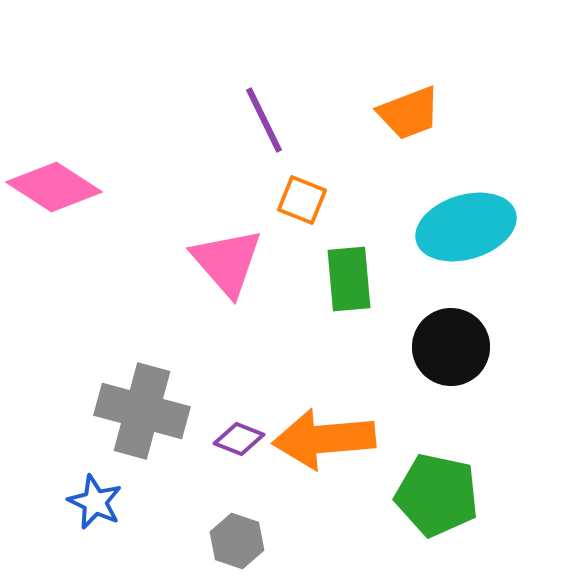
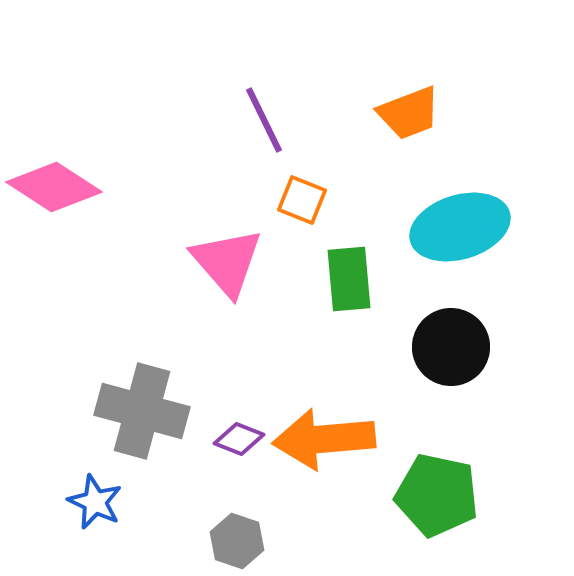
cyan ellipse: moved 6 px left
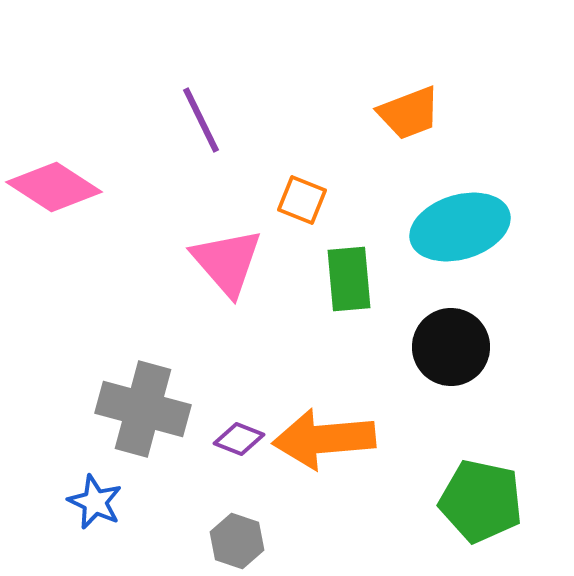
purple line: moved 63 px left
gray cross: moved 1 px right, 2 px up
green pentagon: moved 44 px right, 6 px down
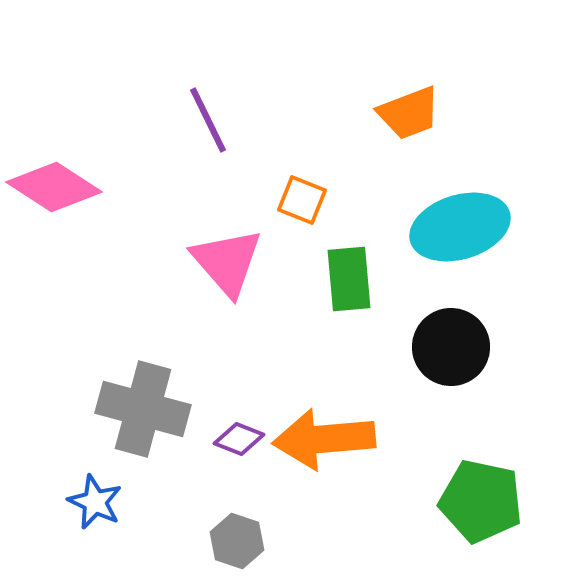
purple line: moved 7 px right
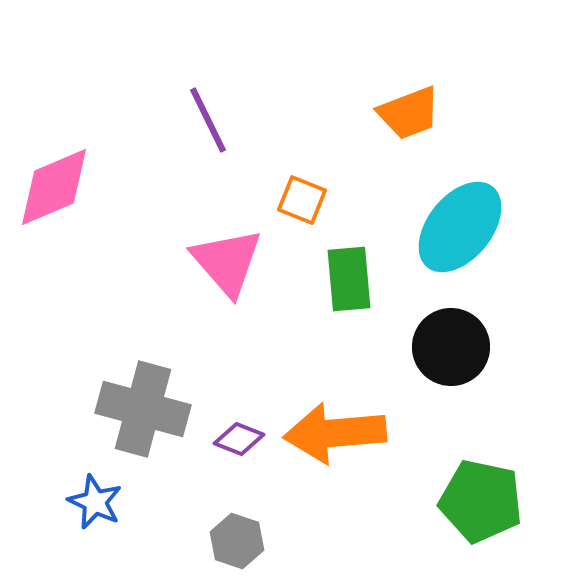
pink diamond: rotated 56 degrees counterclockwise
cyan ellipse: rotated 34 degrees counterclockwise
orange arrow: moved 11 px right, 6 px up
